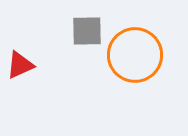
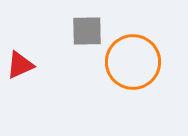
orange circle: moved 2 px left, 7 px down
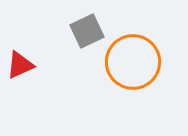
gray square: rotated 24 degrees counterclockwise
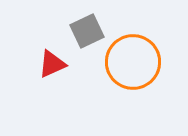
red triangle: moved 32 px right, 1 px up
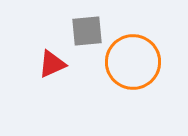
gray square: rotated 20 degrees clockwise
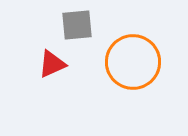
gray square: moved 10 px left, 6 px up
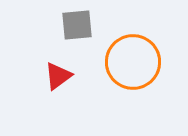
red triangle: moved 6 px right, 12 px down; rotated 12 degrees counterclockwise
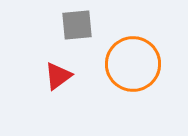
orange circle: moved 2 px down
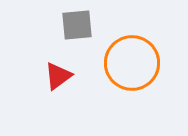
orange circle: moved 1 px left, 1 px up
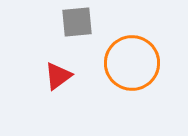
gray square: moved 3 px up
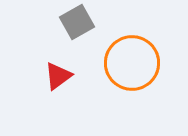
gray square: rotated 24 degrees counterclockwise
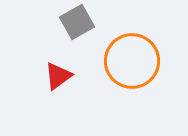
orange circle: moved 2 px up
